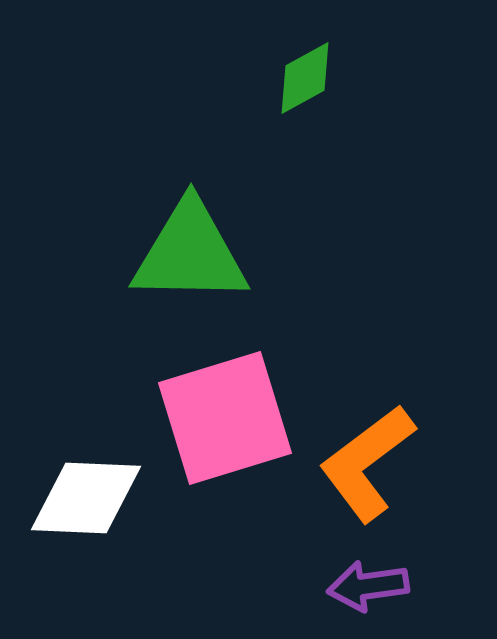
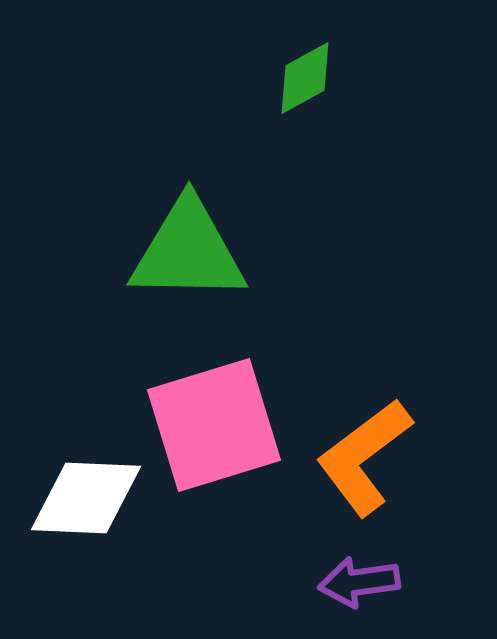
green triangle: moved 2 px left, 2 px up
pink square: moved 11 px left, 7 px down
orange L-shape: moved 3 px left, 6 px up
purple arrow: moved 9 px left, 4 px up
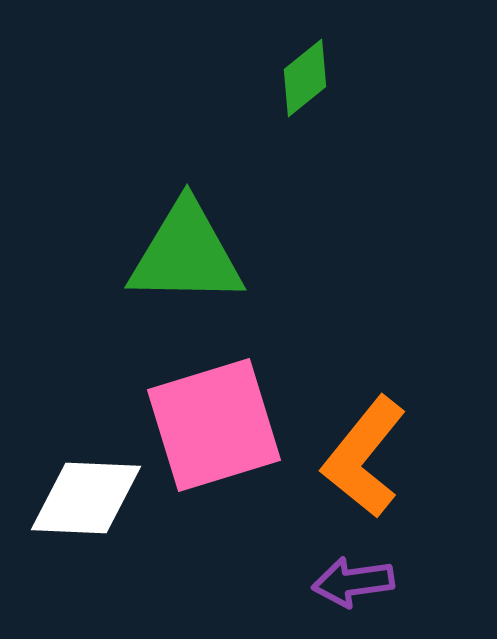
green diamond: rotated 10 degrees counterclockwise
green triangle: moved 2 px left, 3 px down
orange L-shape: rotated 14 degrees counterclockwise
purple arrow: moved 6 px left
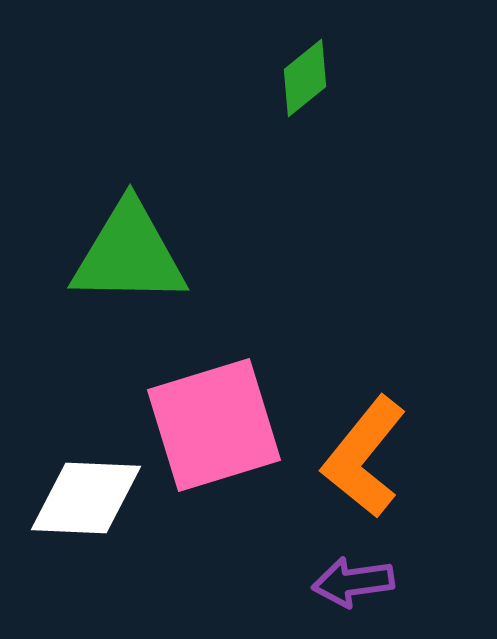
green triangle: moved 57 px left
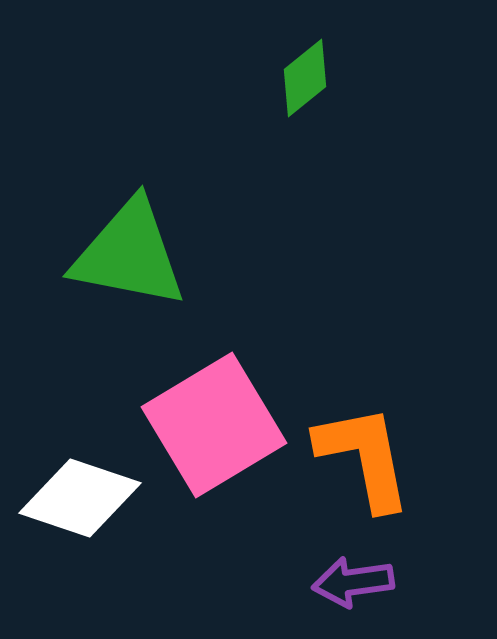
green triangle: rotated 10 degrees clockwise
pink square: rotated 14 degrees counterclockwise
orange L-shape: rotated 130 degrees clockwise
white diamond: moved 6 px left; rotated 16 degrees clockwise
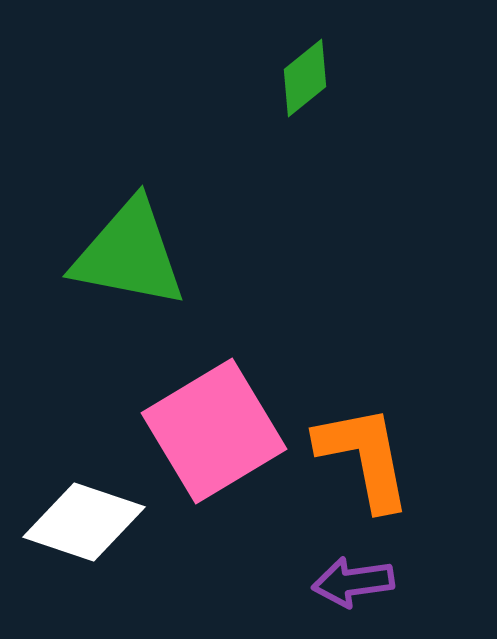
pink square: moved 6 px down
white diamond: moved 4 px right, 24 px down
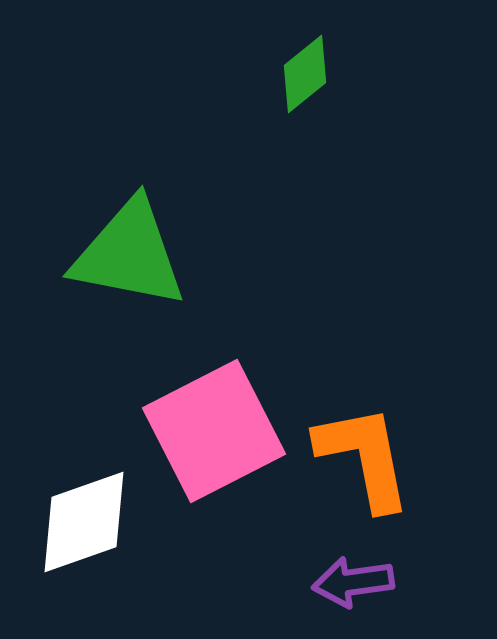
green diamond: moved 4 px up
pink square: rotated 4 degrees clockwise
white diamond: rotated 38 degrees counterclockwise
